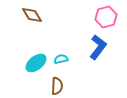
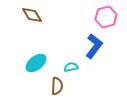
blue L-shape: moved 4 px left, 1 px up
cyan semicircle: moved 10 px right, 8 px down
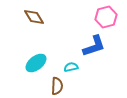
brown diamond: moved 2 px right, 2 px down
blue L-shape: rotated 35 degrees clockwise
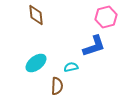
brown diamond: moved 2 px right, 2 px up; rotated 25 degrees clockwise
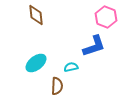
pink hexagon: rotated 25 degrees counterclockwise
